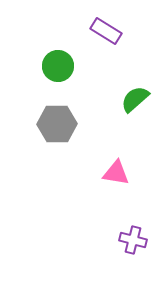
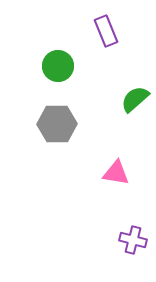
purple rectangle: rotated 36 degrees clockwise
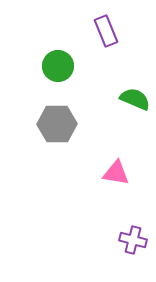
green semicircle: rotated 64 degrees clockwise
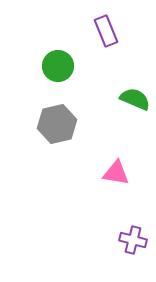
gray hexagon: rotated 12 degrees counterclockwise
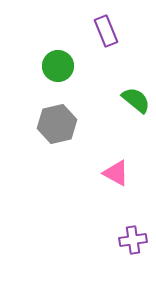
green semicircle: moved 1 px right, 1 px down; rotated 16 degrees clockwise
pink triangle: rotated 20 degrees clockwise
purple cross: rotated 24 degrees counterclockwise
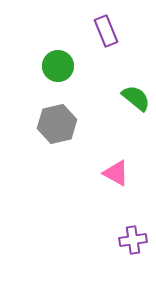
green semicircle: moved 2 px up
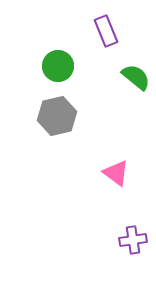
green semicircle: moved 21 px up
gray hexagon: moved 8 px up
pink triangle: rotated 8 degrees clockwise
